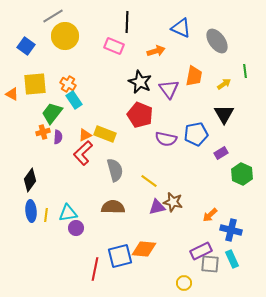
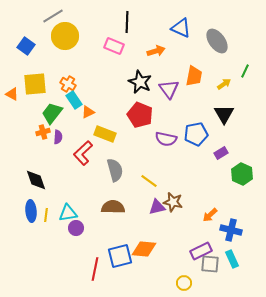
green line at (245, 71): rotated 32 degrees clockwise
orange triangle at (85, 135): moved 3 px right, 23 px up
black diamond at (30, 180): moved 6 px right; rotated 55 degrees counterclockwise
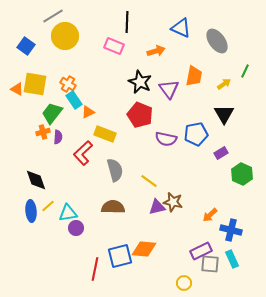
yellow square at (35, 84): rotated 15 degrees clockwise
orange triangle at (12, 94): moved 5 px right, 5 px up
yellow line at (46, 215): moved 2 px right, 9 px up; rotated 40 degrees clockwise
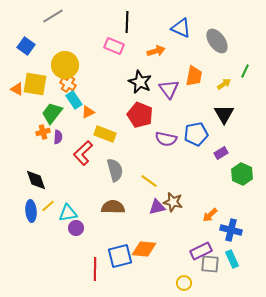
yellow circle at (65, 36): moved 29 px down
red line at (95, 269): rotated 10 degrees counterclockwise
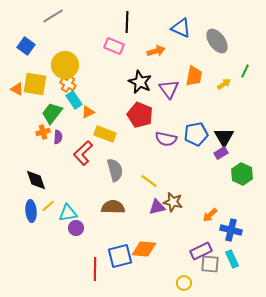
black triangle at (224, 114): moved 23 px down
